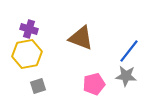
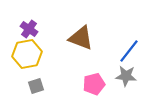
purple cross: rotated 18 degrees clockwise
gray square: moved 2 px left
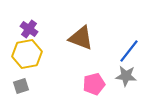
gray square: moved 15 px left
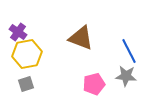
purple cross: moved 11 px left, 3 px down
blue line: rotated 65 degrees counterclockwise
gray square: moved 5 px right, 2 px up
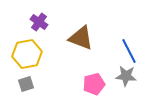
purple cross: moved 21 px right, 10 px up
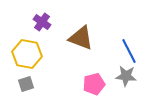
purple cross: moved 3 px right
yellow hexagon: rotated 20 degrees clockwise
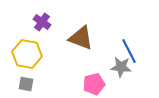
gray star: moved 5 px left, 9 px up
gray square: rotated 28 degrees clockwise
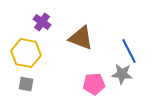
yellow hexagon: moved 1 px left, 1 px up
gray star: moved 1 px right, 7 px down
pink pentagon: rotated 10 degrees clockwise
